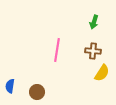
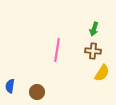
green arrow: moved 7 px down
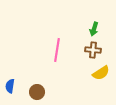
brown cross: moved 1 px up
yellow semicircle: moved 1 px left; rotated 24 degrees clockwise
